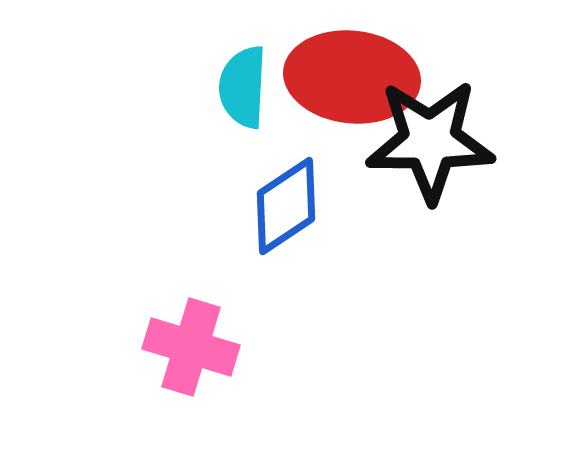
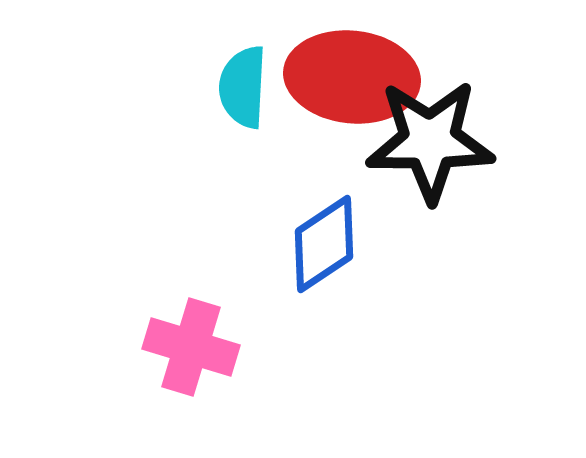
blue diamond: moved 38 px right, 38 px down
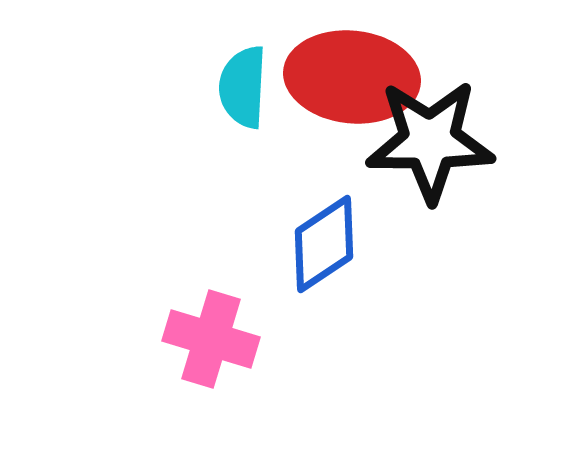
pink cross: moved 20 px right, 8 px up
